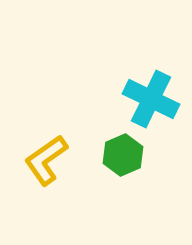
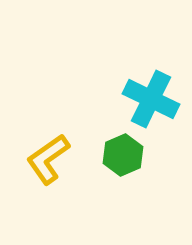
yellow L-shape: moved 2 px right, 1 px up
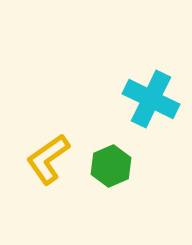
green hexagon: moved 12 px left, 11 px down
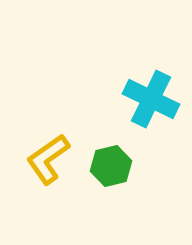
green hexagon: rotated 9 degrees clockwise
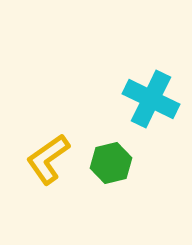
green hexagon: moved 3 px up
